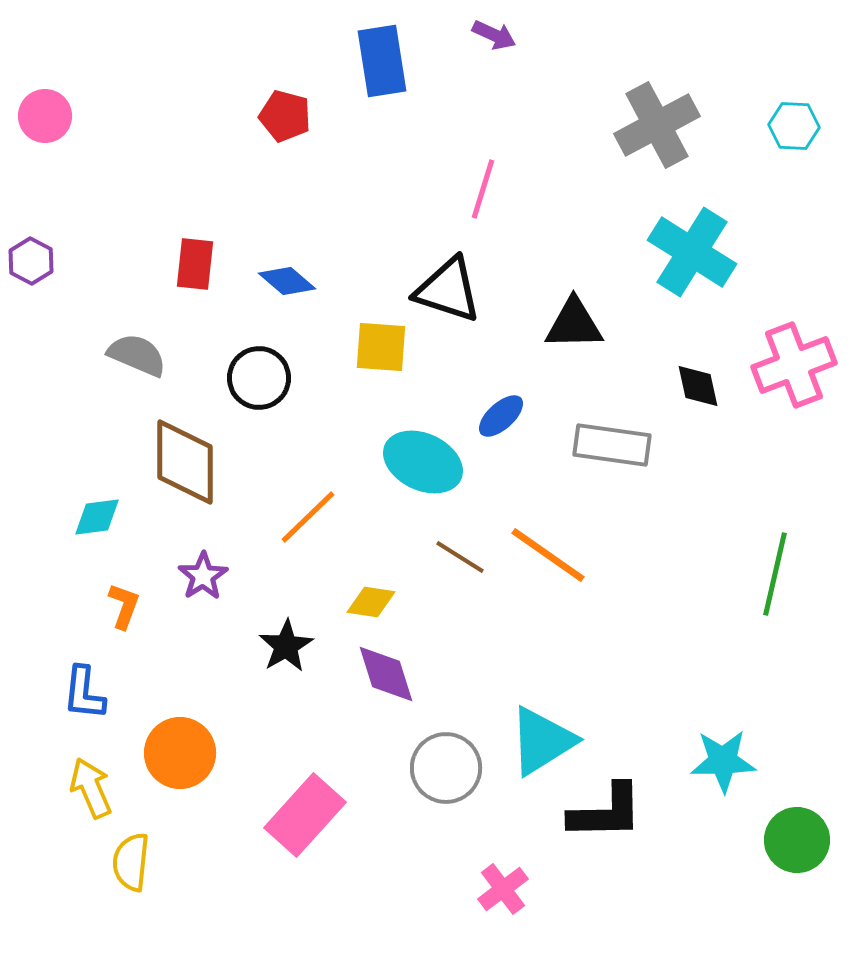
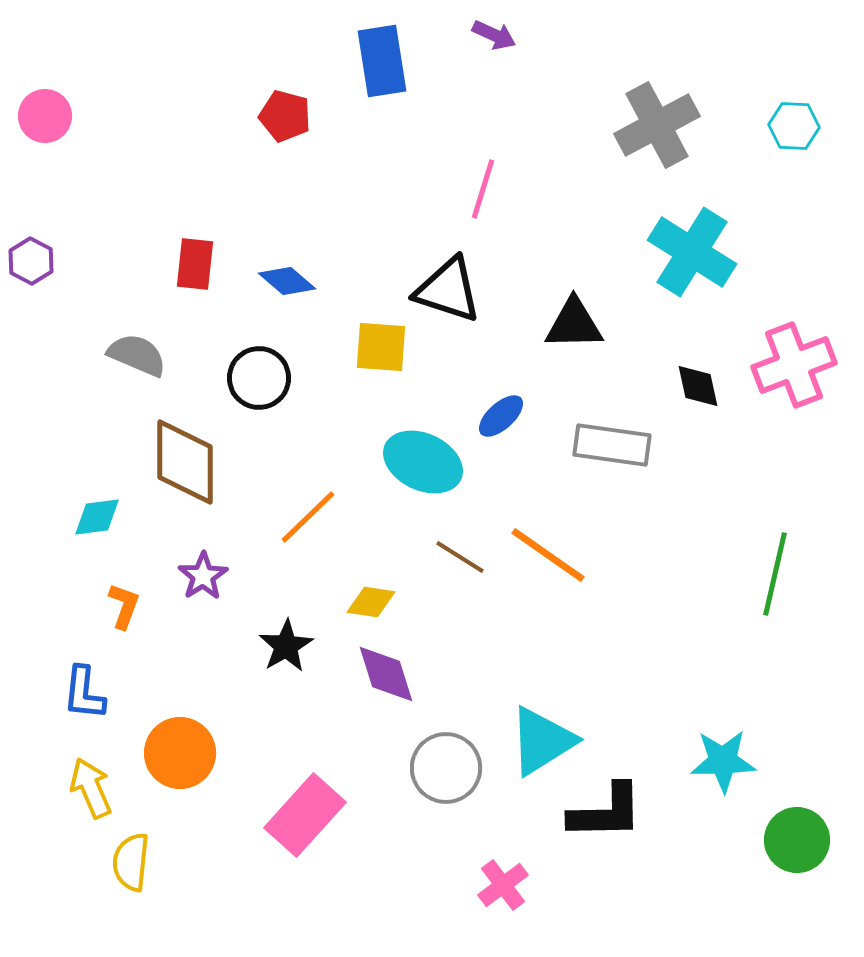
pink cross at (503, 889): moved 4 px up
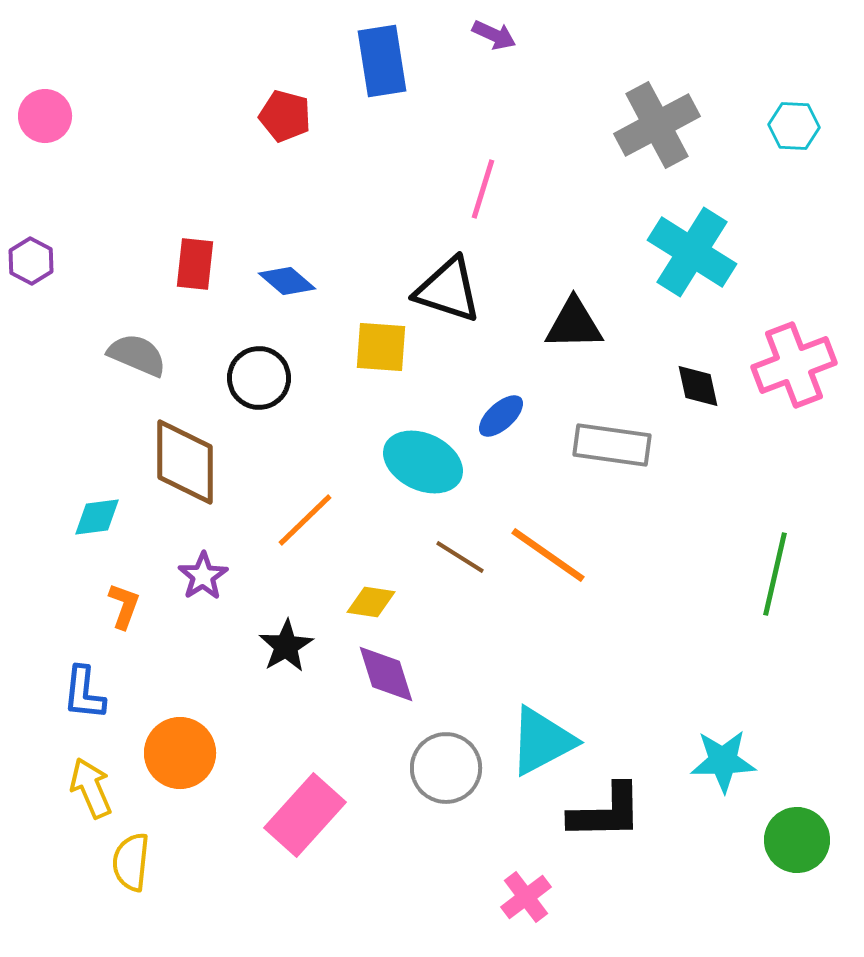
orange line at (308, 517): moved 3 px left, 3 px down
cyan triangle at (542, 741): rotated 4 degrees clockwise
pink cross at (503, 885): moved 23 px right, 12 px down
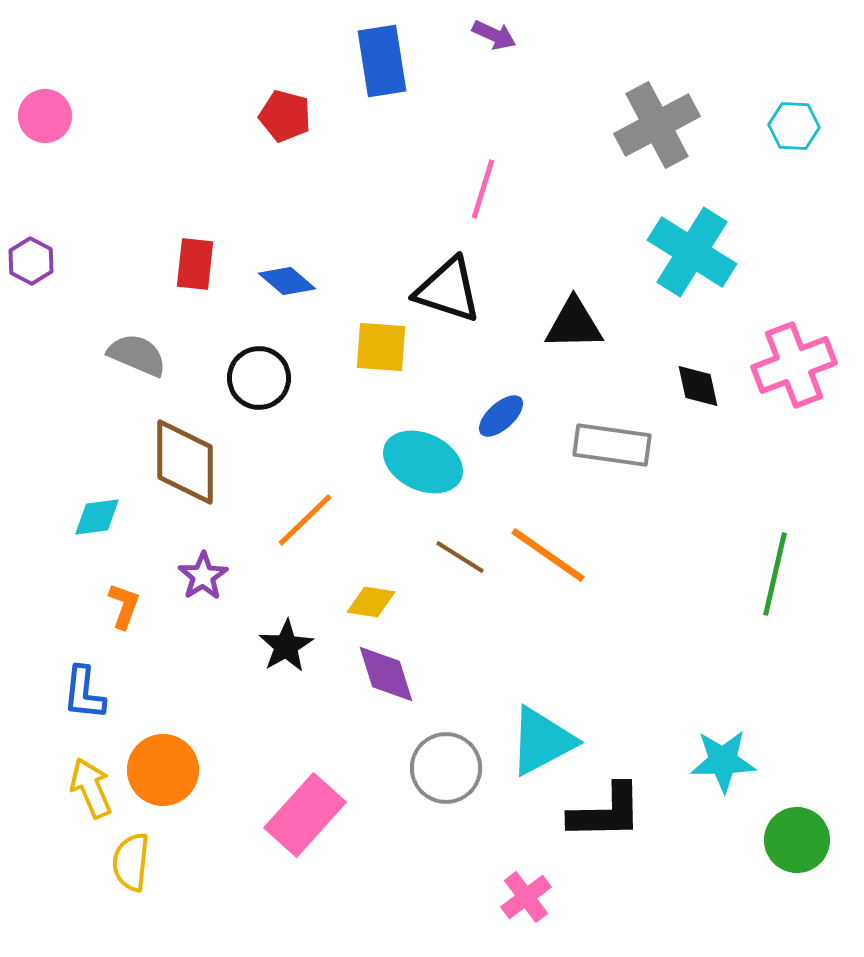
orange circle at (180, 753): moved 17 px left, 17 px down
